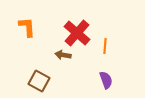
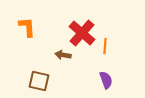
red cross: moved 5 px right
brown square: rotated 15 degrees counterclockwise
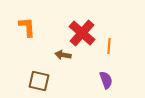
orange line: moved 4 px right
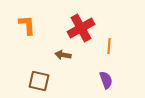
orange L-shape: moved 2 px up
red cross: moved 1 px left, 5 px up; rotated 20 degrees clockwise
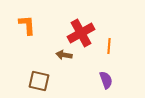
red cross: moved 5 px down
brown arrow: moved 1 px right
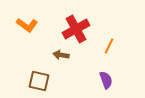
orange L-shape: rotated 130 degrees clockwise
red cross: moved 5 px left, 4 px up
orange line: rotated 21 degrees clockwise
brown arrow: moved 3 px left
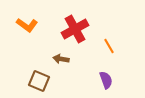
red cross: moved 1 px left
orange line: rotated 56 degrees counterclockwise
brown arrow: moved 4 px down
brown square: rotated 10 degrees clockwise
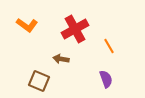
purple semicircle: moved 1 px up
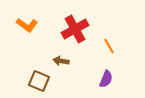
brown arrow: moved 2 px down
purple semicircle: rotated 42 degrees clockwise
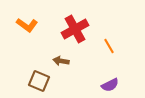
purple semicircle: moved 4 px right, 6 px down; rotated 42 degrees clockwise
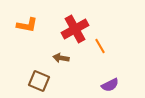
orange L-shape: rotated 25 degrees counterclockwise
orange line: moved 9 px left
brown arrow: moved 3 px up
